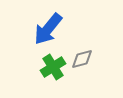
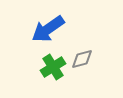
blue arrow: rotated 16 degrees clockwise
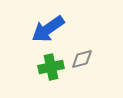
green cross: moved 2 px left; rotated 20 degrees clockwise
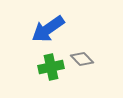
gray diamond: rotated 60 degrees clockwise
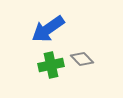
green cross: moved 2 px up
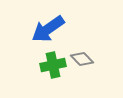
green cross: moved 2 px right
